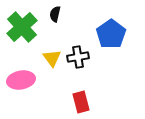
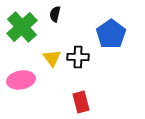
black cross: rotated 10 degrees clockwise
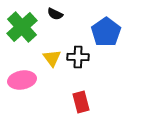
black semicircle: rotated 77 degrees counterclockwise
blue pentagon: moved 5 px left, 2 px up
pink ellipse: moved 1 px right
